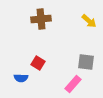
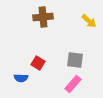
brown cross: moved 2 px right, 2 px up
gray square: moved 11 px left, 2 px up
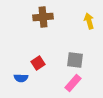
yellow arrow: rotated 147 degrees counterclockwise
red square: rotated 24 degrees clockwise
pink rectangle: moved 1 px up
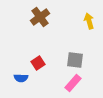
brown cross: moved 3 px left; rotated 30 degrees counterclockwise
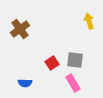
brown cross: moved 20 px left, 12 px down
red square: moved 14 px right
blue semicircle: moved 4 px right, 5 px down
pink rectangle: rotated 72 degrees counterclockwise
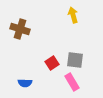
yellow arrow: moved 16 px left, 6 px up
brown cross: rotated 36 degrees counterclockwise
pink rectangle: moved 1 px left, 1 px up
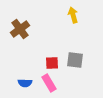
brown cross: rotated 36 degrees clockwise
red square: rotated 32 degrees clockwise
pink rectangle: moved 23 px left, 1 px down
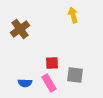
gray square: moved 15 px down
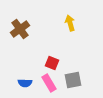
yellow arrow: moved 3 px left, 8 px down
red square: rotated 24 degrees clockwise
gray square: moved 2 px left, 5 px down; rotated 18 degrees counterclockwise
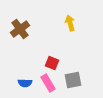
pink rectangle: moved 1 px left
